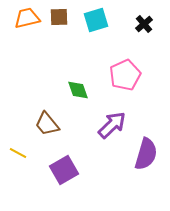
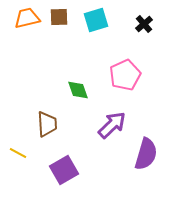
brown trapezoid: rotated 144 degrees counterclockwise
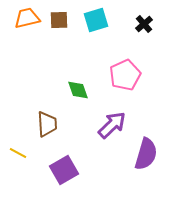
brown square: moved 3 px down
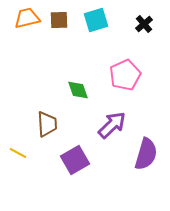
purple square: moved 11 px right, 10 px up
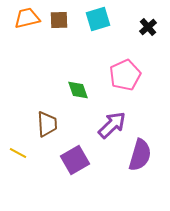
cyan square: moved 2 px right, 1 px up
black cross: moved 4 px right, 3 px down
purple semicircle: moved 6 px left, 1 px down
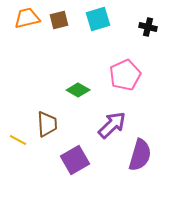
brown square: rotated 12 degrees counterclockwise
black cross: rotated 36 degrees counterclockwise
green diamond: rotated 40 degrees counterclockwise
yellow line: moved 13 px up
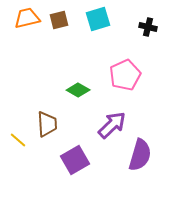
yellow line: rotated 12 degrees clockwise
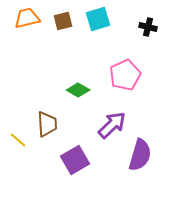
brown square: moved 4 px right, 1 px down
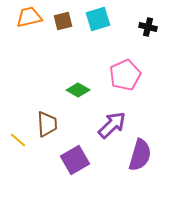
orange trapezoid: moved 2 px right, 1 px up
